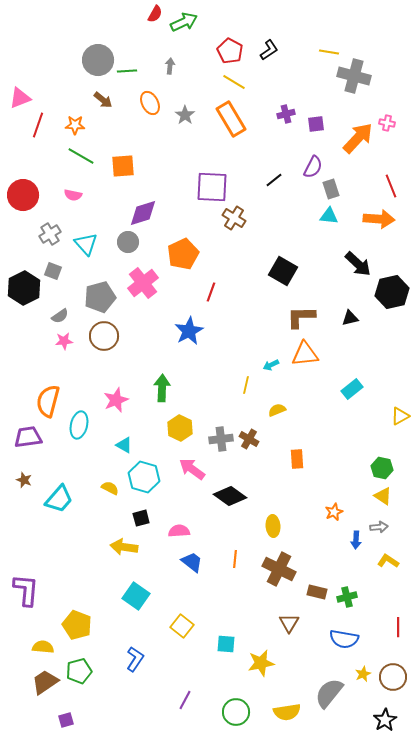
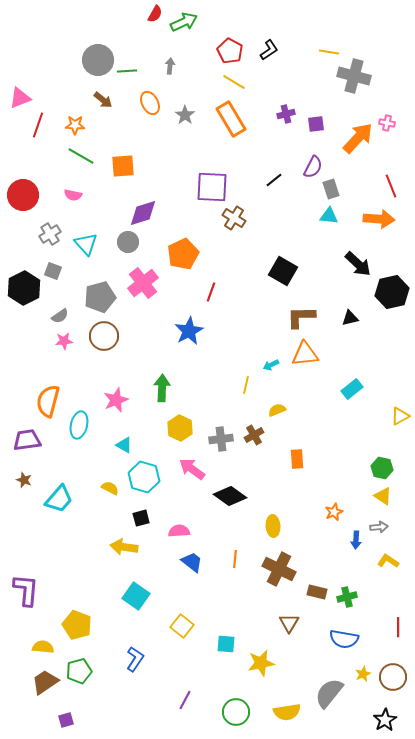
purple trapezoid at (28, 437): moved 1 px left, 3 px down
brown cross at (249, 439): moved 5 px right, 4 px up; rotated 30 degrees clockwise
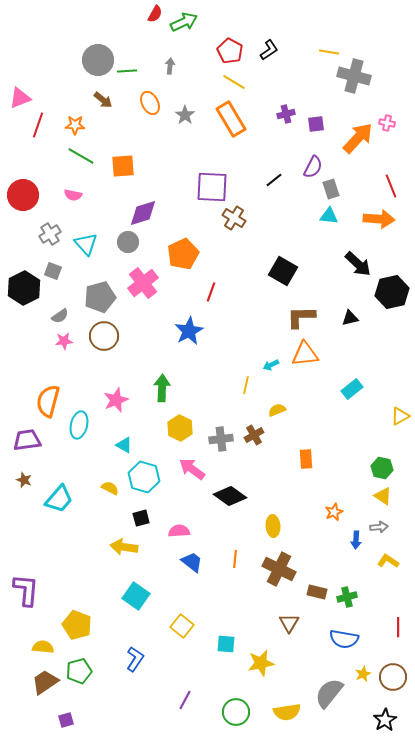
orange rectangle at (297, 459): moved 9 px right
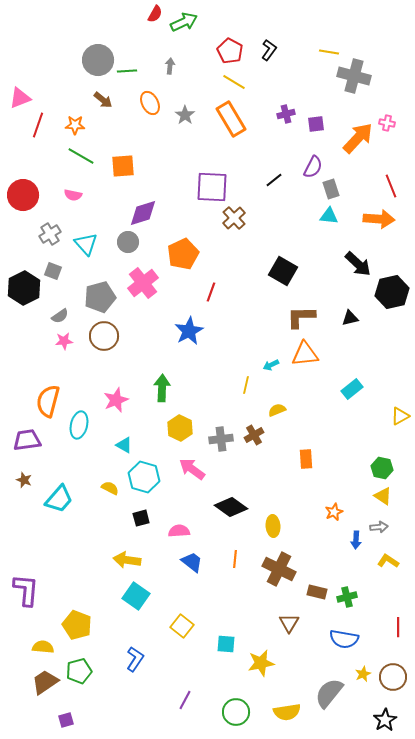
black L-shape at (269, 50): rotated 20 degrees counterclockwise
brown cross at (234, 218): rotated 15 degrees clockwise
black diamond at (230, 496): moved 1 px right, 11 px down
yellow arrow at (124, 547): moved 3 px right, 13 px down
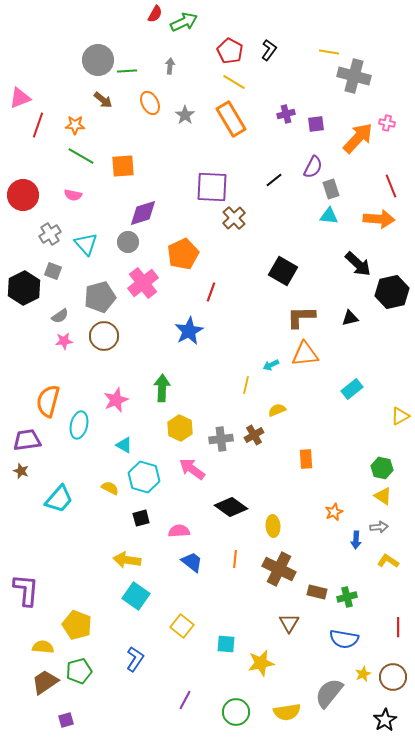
brown star at (24, 480): moved 3 px left, 9 px up
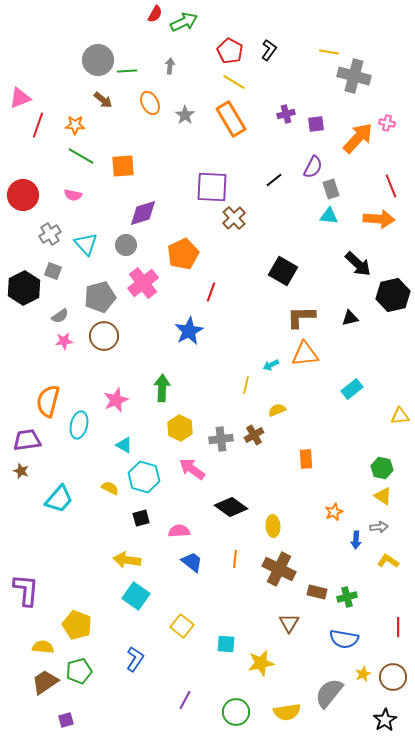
gray circle at (128, 242): moved 2 px left, 3 px down
black hexagon at (392, 292): moved 1 px right, 3 px down
yellow triangle at (400, 416): rotated 24 degrees clockwise
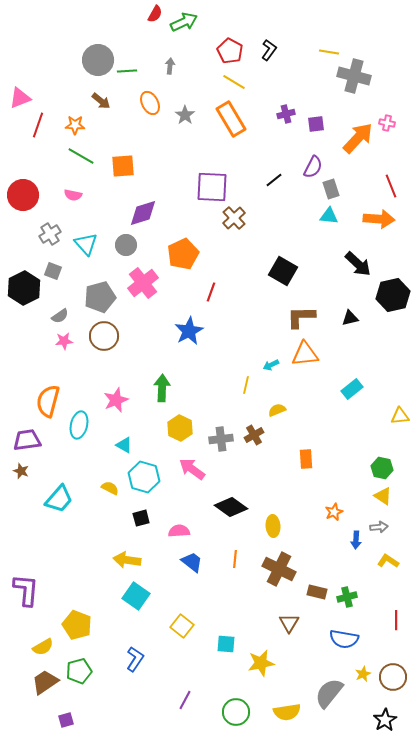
brown arrow at (103, 100): moved 2 px left, 1 px down
red line at (398, 627): moved 2 px left, 7 px up
yellow semicircle at (43, 647): rotated 145 degrees clockwise
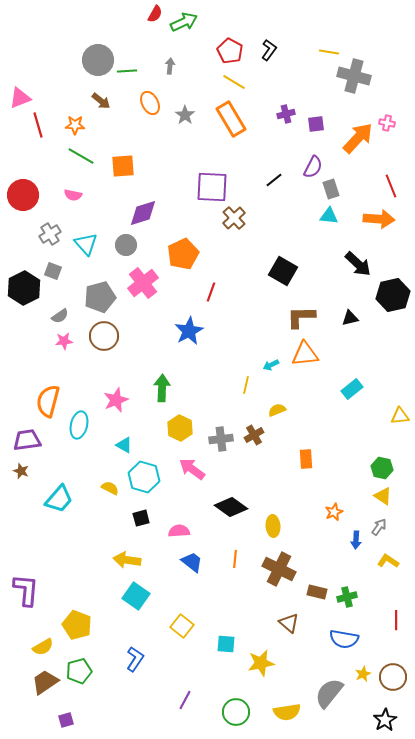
red line at (38, 125): rotated 35 degrees counterclockwise
gray arrow at (379, 527): rotated 48 degrees counterclockwise
brown triangle at (289, 623): rotated 20 degrees counterclockwise
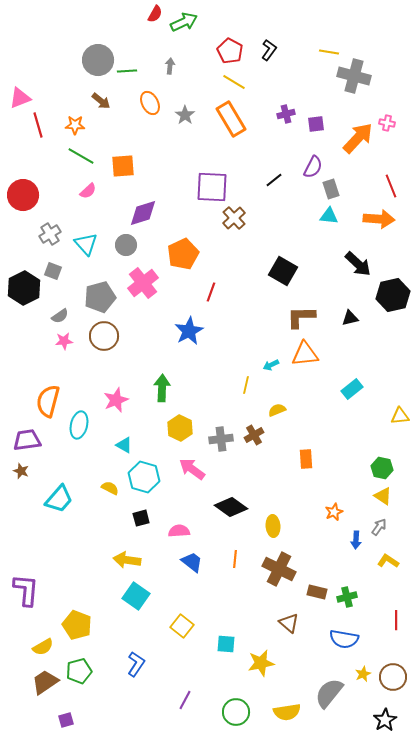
pink semicircle at (73, 195): moved 15 px right, 4 px up; rotated 54 degrees counterclockwise
blue L-shape at (135, 659): moved 1 px right, 5 px down
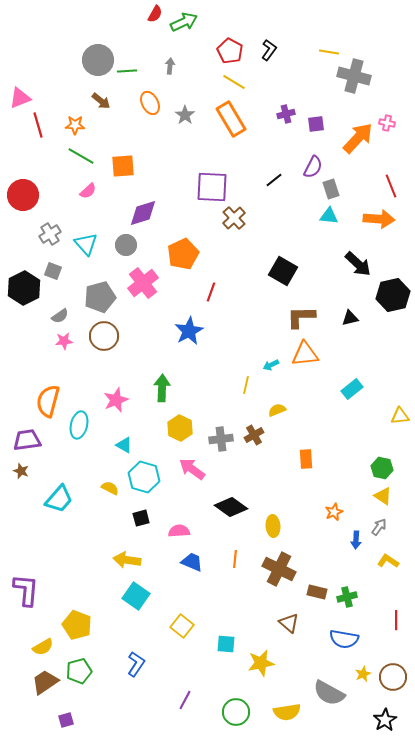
blue trapezoid at (192, 562): rotated 15 degrees counterclockwise
gray semicircle at (329, 693): rotated 100 degrees counterclockwise
